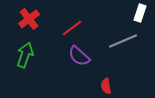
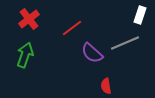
white rectangle: moved 2 px down
gray line: moved 2 px right, 2 px down
purple semicircle: moved 13 px right, 3 px up
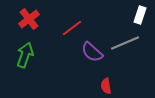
purple semicircle: moved 1 px up
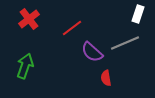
white rectangle: moved 2 px left, 1 px up
green arrow: moved 11 px down
red semicircle: moved 8 px up
